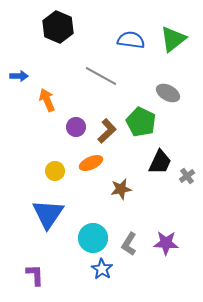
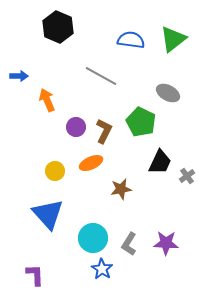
brown L-shape: moved 3 px left; rotated 20 degrees counterclockwise
blue triangle: rotated 16 degrees counterclockwise
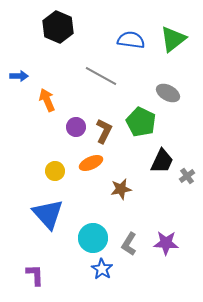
black trapezoid: moved 2 px right, 1 px up
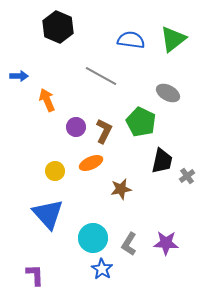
black trapezoid: rotated 12 degrees counterclockwise
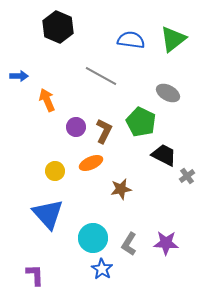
black trapezoid: moved 2 px right, 6 px up; rotated 76 degrees counterclockwise
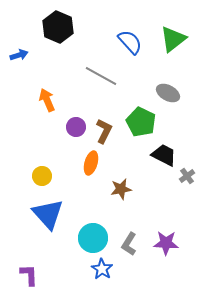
blue semicircle: moved 1 px left, 2 px down; rotated 40 degrees clockwise
blue arrow: moved 21 px up; rotated 18 degrees counterclockwise
orange ellipse: rotated 50 degrees counterclockwise
yellow circle: moved 13 px left, 5 px down
purple L-shape: moved 6 px left
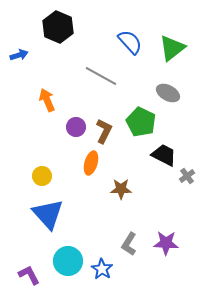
green triangle: moved 1 px left, 9 px down
brown star: rotated 10 degrees clockwise
cyan circle: moved 25 px left, 23 px down
purple L-shape: rotated 25 degrees counterclockwise
